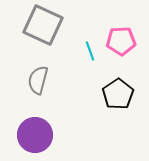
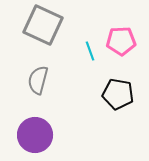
black pentagon: rotated 28 degrees counterclockwise
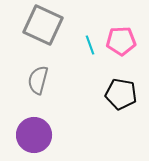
cyan line: moved 6 px up
black pentagon: moved 3 px right
purple circle: moved 1 px left
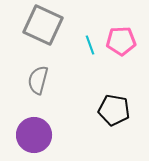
black pentagon: moved 7 px left, 16 px down
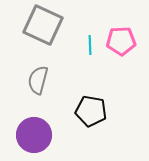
cyan line: rotated 18 degrees clockwise
black pentagon: moved 23 px left, 1 px down
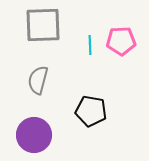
gray square: rotated 27 degrees counterclockwise
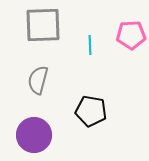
pink pentagon: moved 10 px right, 6 px up
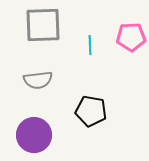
pink pentagon: moved 2 px down
gray semicircle: rotated 112 degrees counterclockwise
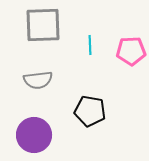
pink pentagon: moved 14 px down
black pentagon: moved 1 px left
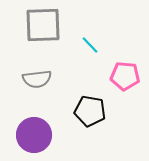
cyan line: rotated 42 degrees counterclockwise
pink pentagon: moved 6 px left, 25 px down; rotated 8 degrees clockwise
gray semicircle: moved 1 px left, 1 px up
